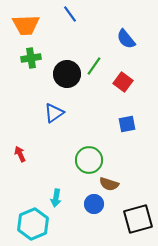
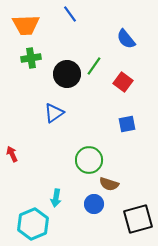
red arrow: moved 8 px left
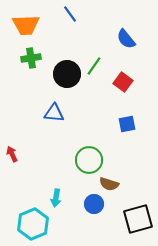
blue triangle: rotated 40 degrees clockwise
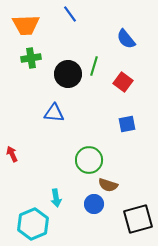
green line: rotated 18 degrees counterclockwise
black circle: moved 1 px right
brown semicircle: moved 1 px left, 1 px down
cyan arrow: rotated 18 degrees counterclockwise
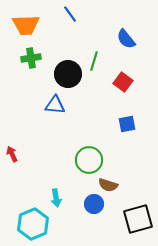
green line: moved 5 px up
blue triangle: moved 1 px right, 8 px up
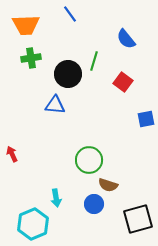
blue square: moved 19 px right, 5 px up
